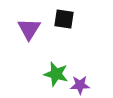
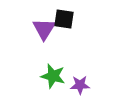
purple triangle: moved 15 px right
green star: moved 3 px left, 2 px down
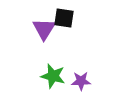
black square: moved 1 px up
purple star: moved 1 px right, 4 px up
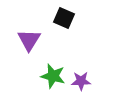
black square: rotated 15 degrees clockwise
purple triangle: moved 15 px left, 11 px down
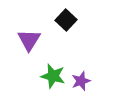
black square: moved 2 px right, 2 px down; rotated 20 degrees clockwise
purple star: rotated 18 degrees counterclockwise
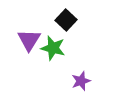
green star: moved 28 px up
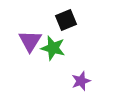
black square: rotated 25 degrees clockwise
purple triangle: moved 1 px right, 1 px down
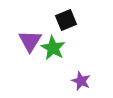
green star: rotated 15 degrees clockwise
purple star: rotated 30 degrees counterclockwise
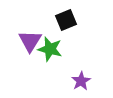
green star: moved 3 px left, 1 px down; rotated 15 degrees counterclockwise
purple star: rotated 18 degrees clockwise
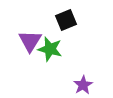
purple star: moved 2 px right, 4 px down
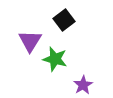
black square: moved 2 px left; rotated 15 degrees counterclockwise
green star: moved 5 px right, 10 px down
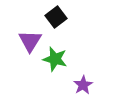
black square: moved 8 px left, 3 px up
